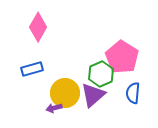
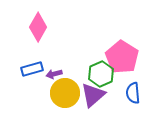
blue semicircle: rotated 10 degrees counterclockwise
purple arrow: moved 34 px up
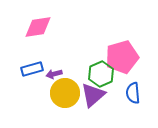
pink diamond: rotated 52 degrees clockwise
pink pentagon: rotated 24 degrees clockwise
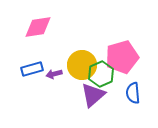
yellow circle: moved 17 px right, 28 px up
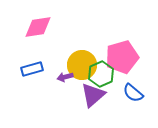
purple arrow: moved 11 px right, 3 px down
blue semicircle: rotated 45 degrees counterclockwise
